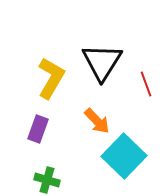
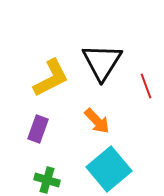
yellow L-shape: rotated 33 degrees clockwise
red line: moved 2 px down
cyan square: moved 15 px left, 13 px down; rotated 6 degrees clockwise
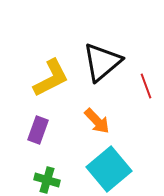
black triangle: rotated 18 degrees clockwise
purple rectangle: moved 1 px down
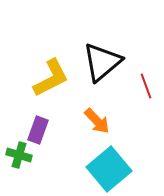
green cross: moved 28 px left, 25 px up
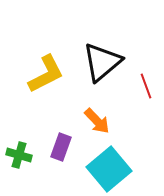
yellow L-shape: moved 5 px left, 4 px up
purple rectangle: moved 23 px right, 17 px down
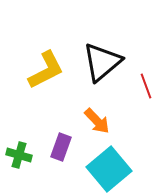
yellow L-shape: moved 4 px up
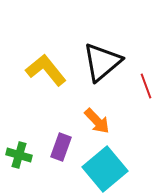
yellow L-shape: rotated 102 degrees counterclockwise
cyan square: moved 4 px left
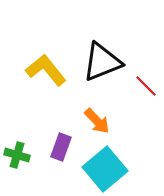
black triangle: rotated 18 degrees clockwise
red line: rotated 25 degrees counterclockwise
green cross: moved 2 px left
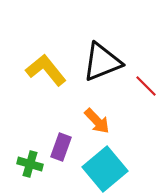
green cross: moved 13 px right, 9 px down
